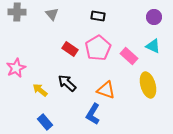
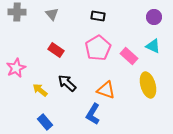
red rectangle: moved 14 px left, 1 px down
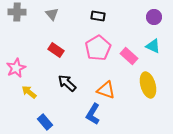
yellow arrow: moved 11 px left, 2 px down
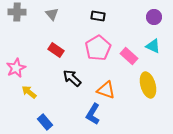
black arrow: moved 5 px right, 5 px up
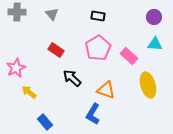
cyan triangle: moved 2 px right, 2 px up; rotated 21 degrees counterclockwise
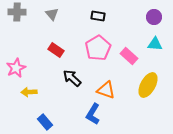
yellow ellipse: rotated 45 degrees clockwise
yellow arrow: rotated 42 degrees counterclockwise
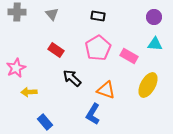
pink rectangle: rotated 12 degrees counterclockwise
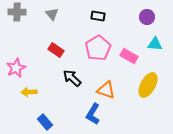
purple circle: moved 7 px left
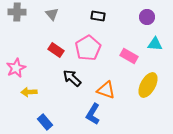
pink pentagon: moved 10 px left
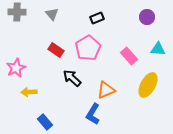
black rectangle: moved 1 px left, 2 px down; rotated 32 degrees counterclockwise
cyan triangle: moved 3 px right, 5 px down
pink rectangle: rotated 18 degrees clockwise
orange triangle: rotated 42 degrees counterclockwise
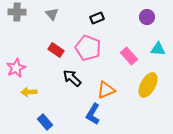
pink pentagon: rotated 20 degrees counterclockwise
